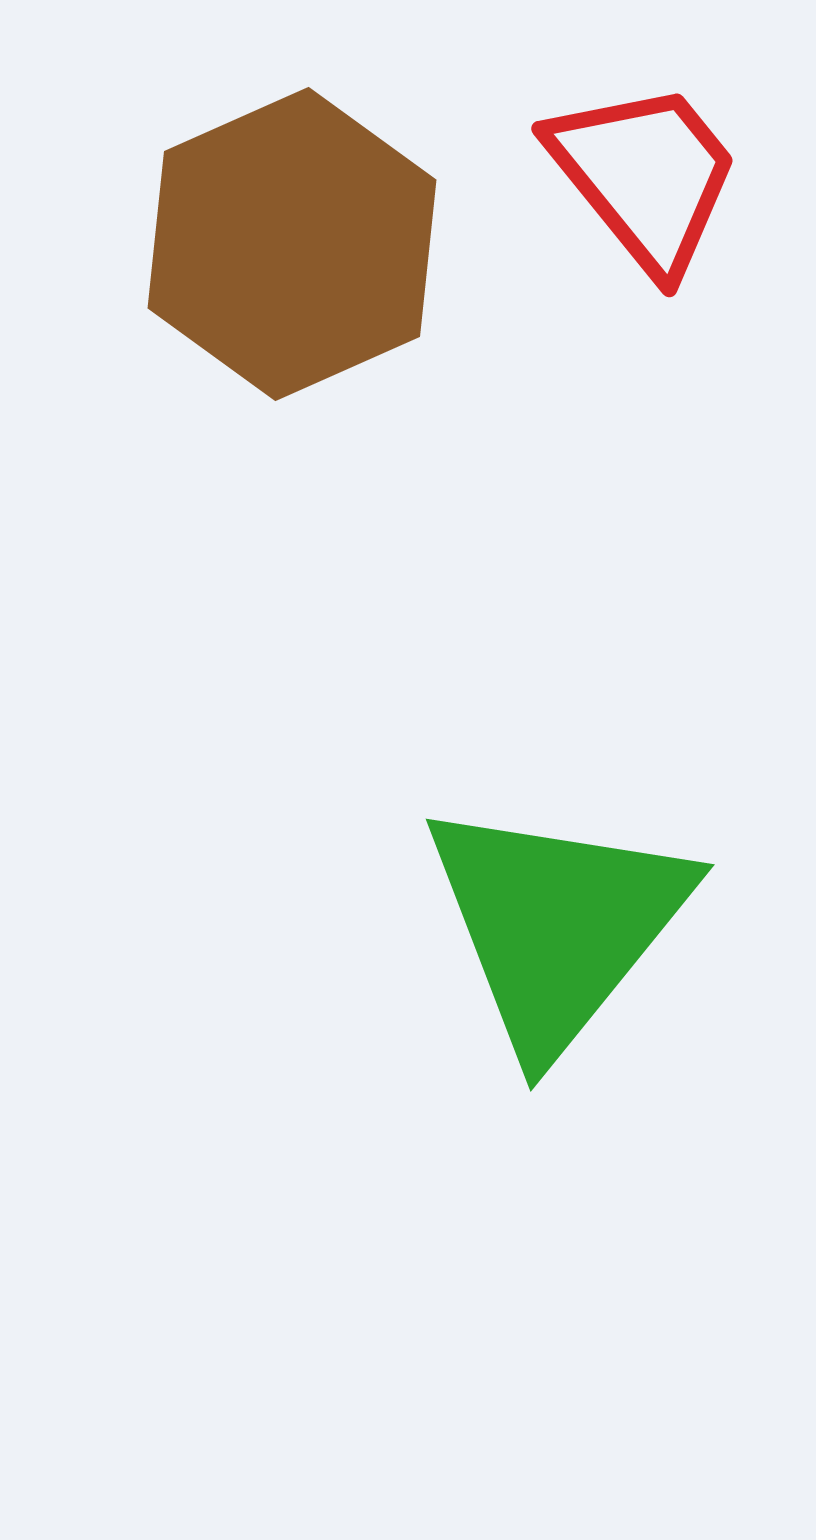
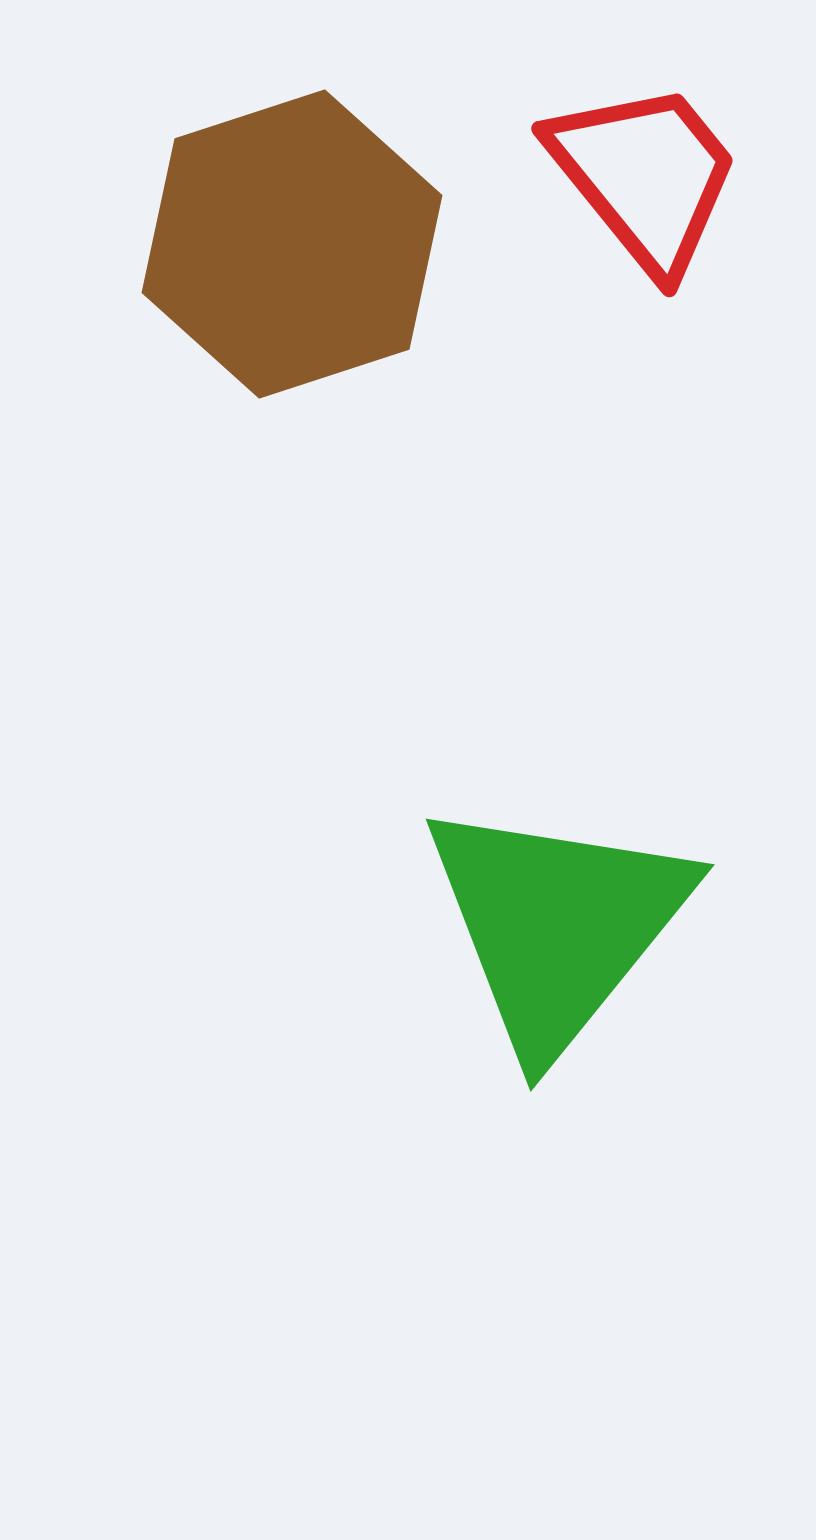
brown hexagon: rotated 6 degrees clockwise
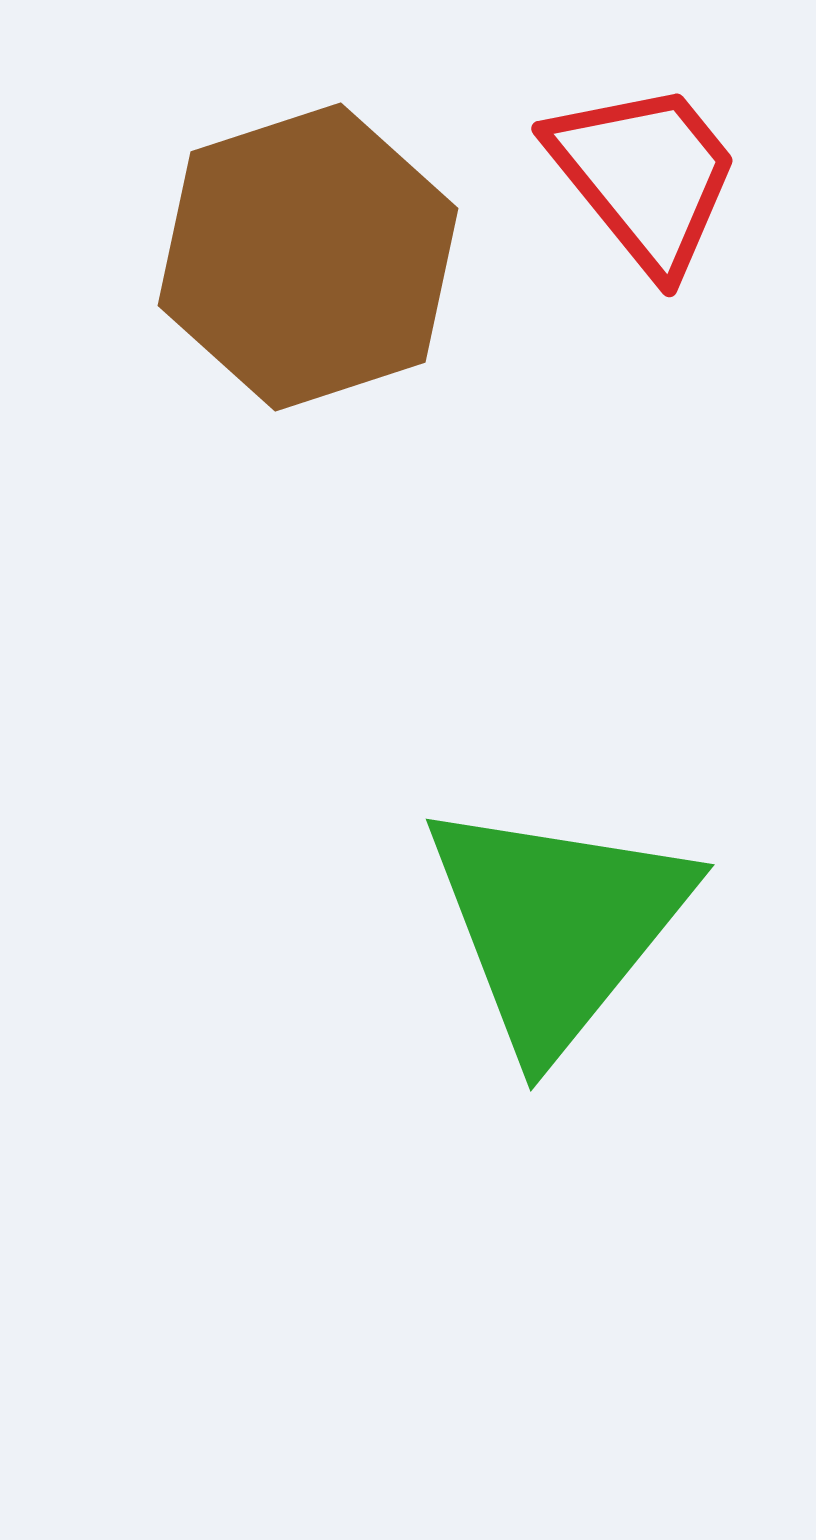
brown hexagon: moved 16 px right, 13 px down
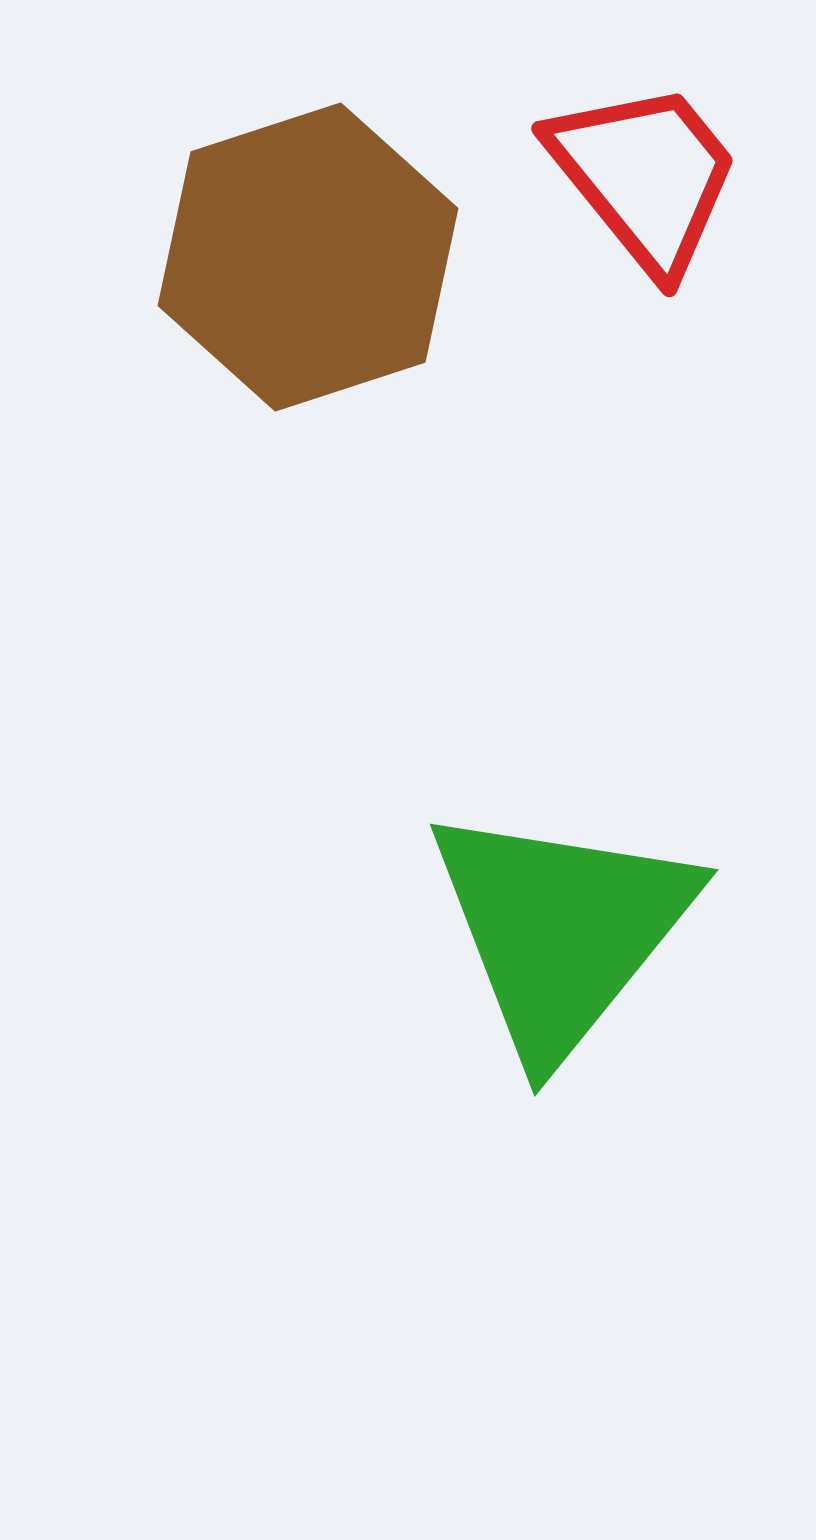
green triangle: moved 4 px right, 5 px down
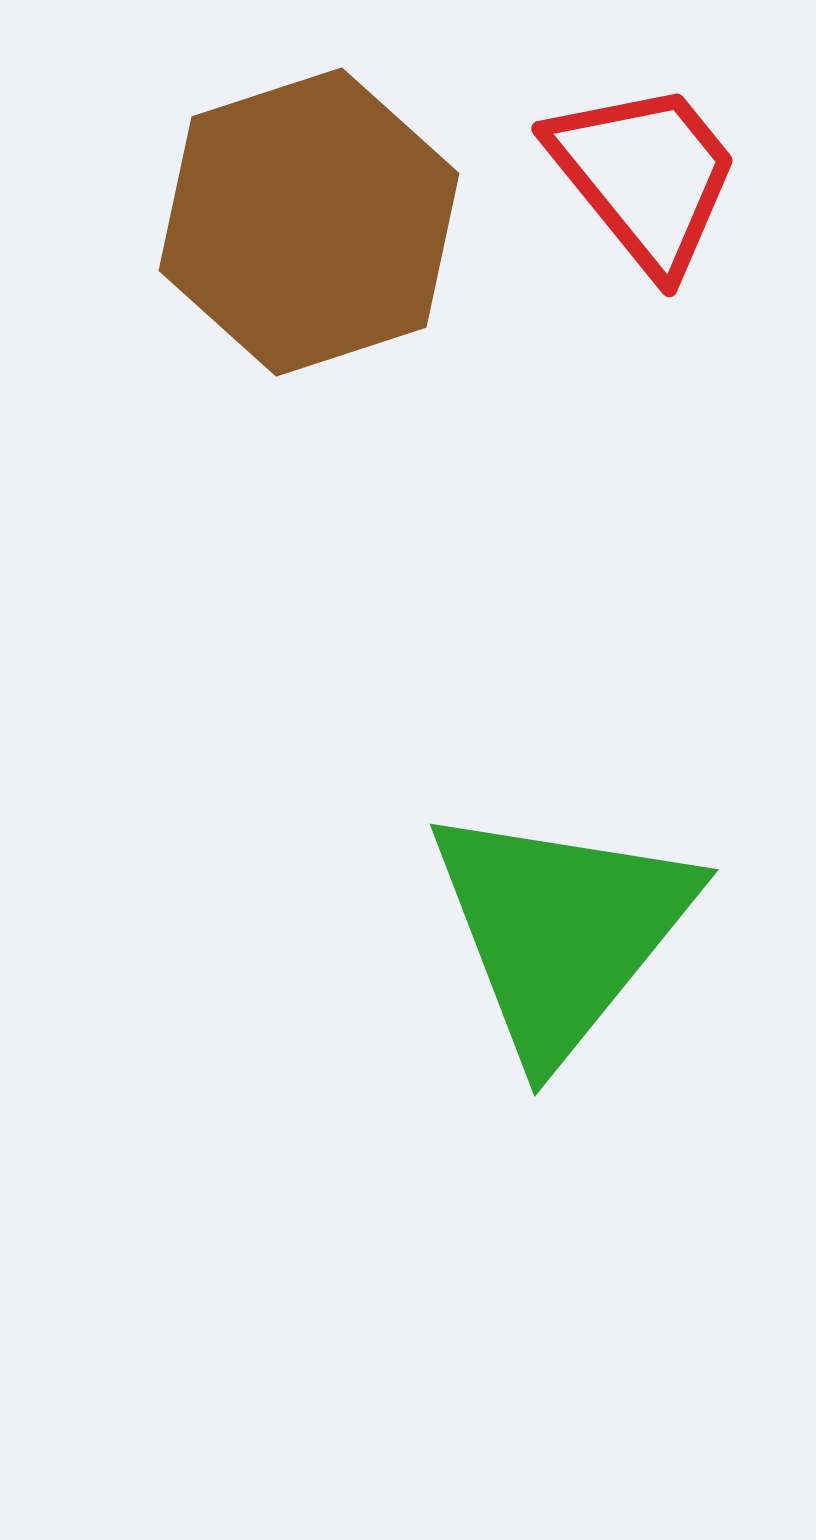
brown hexagon: moved 1 px right, 35 px up
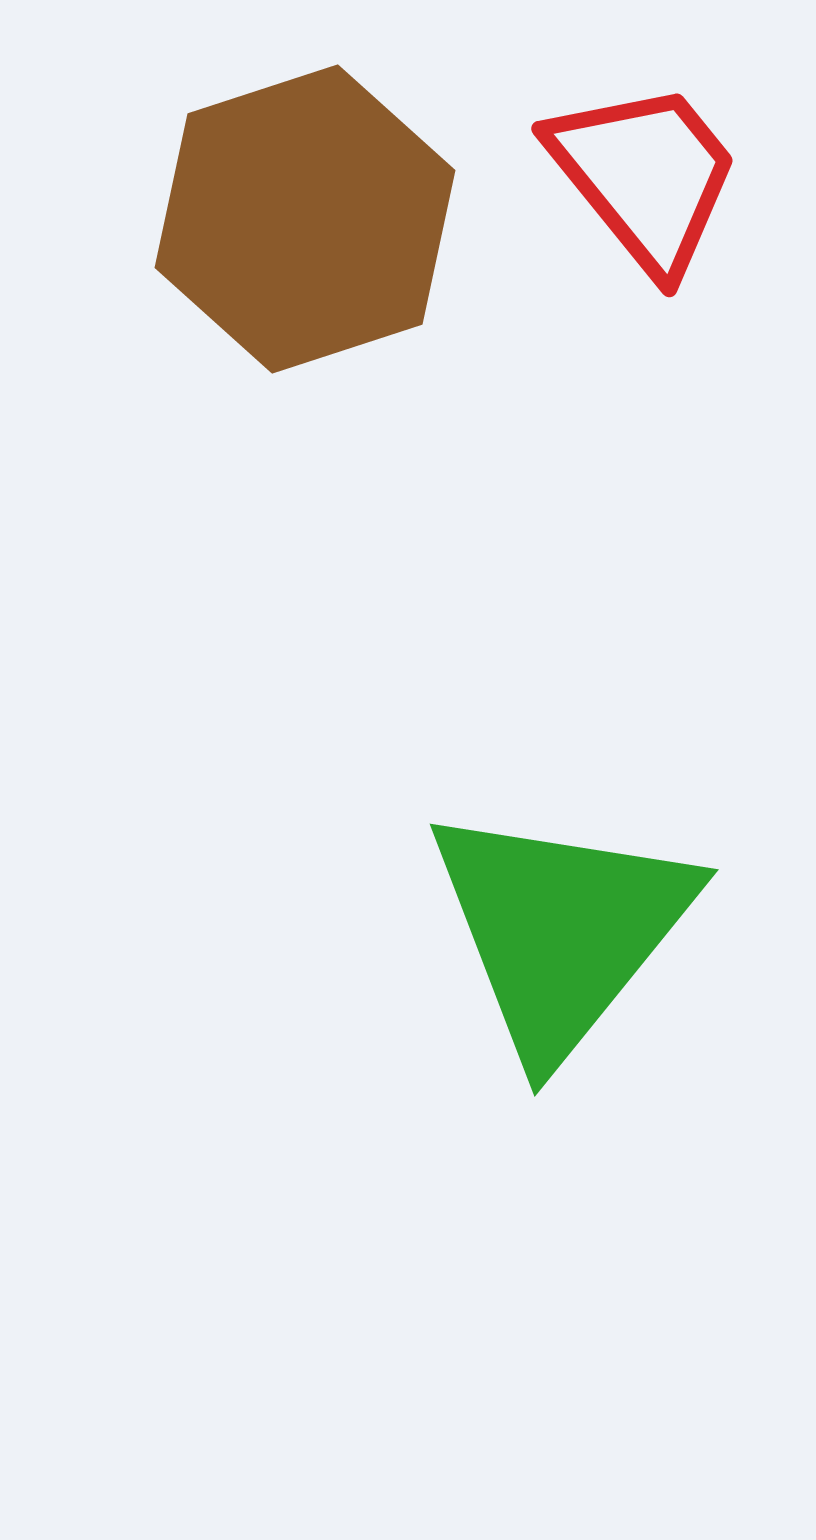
brown hexagon: moved 4 px left, 3 px up
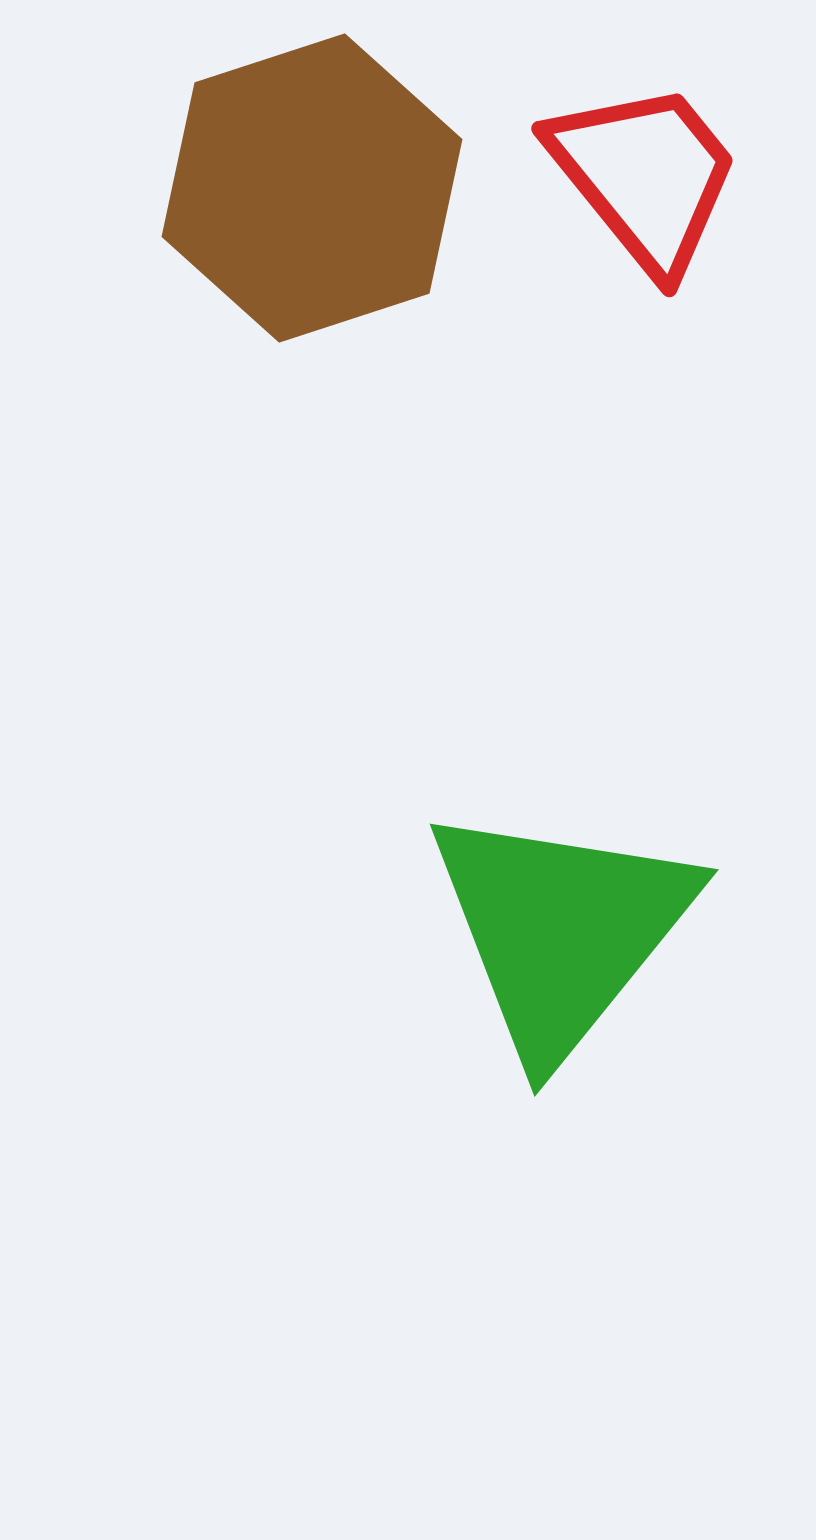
brown hexagon: moved 7 px right, 31 px up
